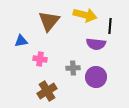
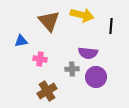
yellow arrow: moved 3 px left
brown triangle: rotated 20 degrees counterclockwise
black line: moved 1 px right
purple semicircle: moved 8 px left, 9 px down
gray cross: moved 1 px left, 1 px down
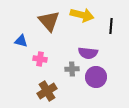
blue triangle: rotated 24 degrees clockwise
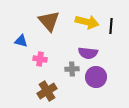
yellow arrow: moved 5 px right, 7 px down
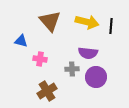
brown triangle: moved 1 px right
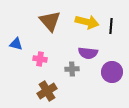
blue triangle: moved 5 px left, 3 px down
purple circle: moved 16 px right, 5 px up
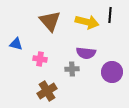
black line: moved 1 px left, 11 px up
purple semicircle: moved 2 px left
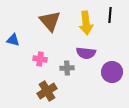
yellow arrow: moved 1 px left, 1 px down; rotated 70 degrees clockwise
blue triangle: moved 3 px left, 4 px up
gray cross: moved 5 px left, 1 px up
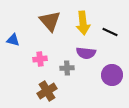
black line: moved 17 px down; rotated 70 degrees counterclockwise
yellow arrow: moved 3 px left
pink cross: rotated 16 degrees counterclockwise
purple circle: moved 3 px down
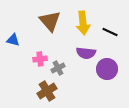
gray cross: moved 9 px left; rotated 24 degrees counterclockwise
purple circle: moved 5 px left, 6 px up
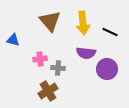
gray cross: rotated 32 degrees clockwise
brown cross: moved 1 px right
